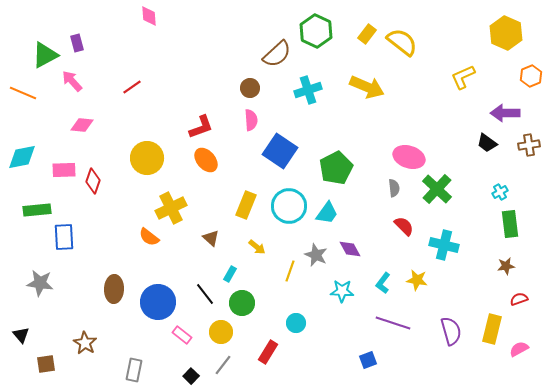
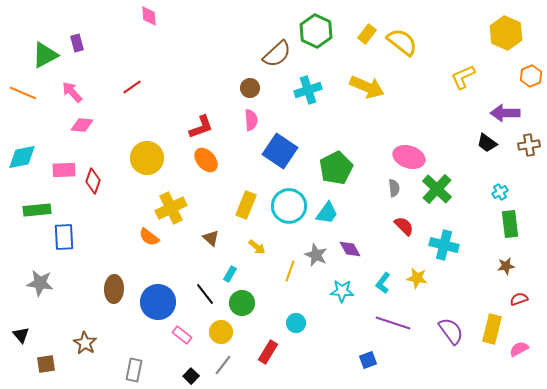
pink arrow at (72, 81): moved 11 px down
yellow star at (417, 280): moved 2 px up
purple semicircle at (451, 331): rotated 20 degrees counterclockwise
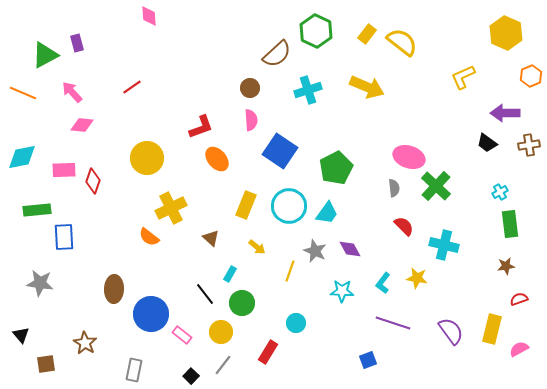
orange ellipse at (206, 160): moved 11 px right, 1 px up
green cross at (437, 189): moved 1 px left, 3 px up
gray star at (316, 255): moved 1 px left, 4 px up
blue circle at (158, 302): moved 7 px left, 12 px down
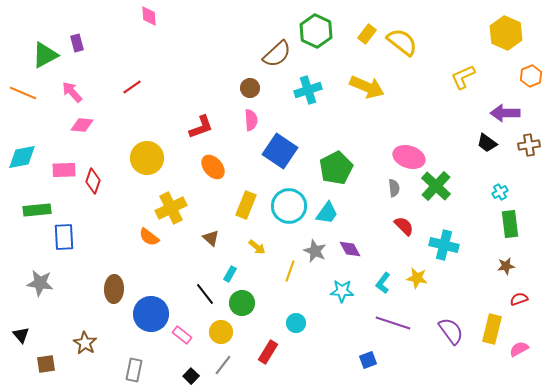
orange ellipse at (217, 159): moved 4 px left, 8 px down
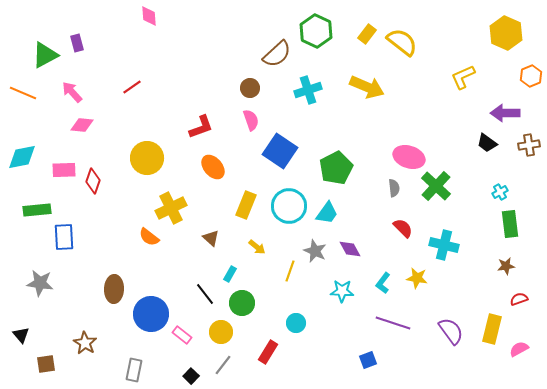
pink semicircle at (251, 120): rotated 15 degrees counterclockwise
red semicircle at (404, 226): moved 1 px left, 2 px down
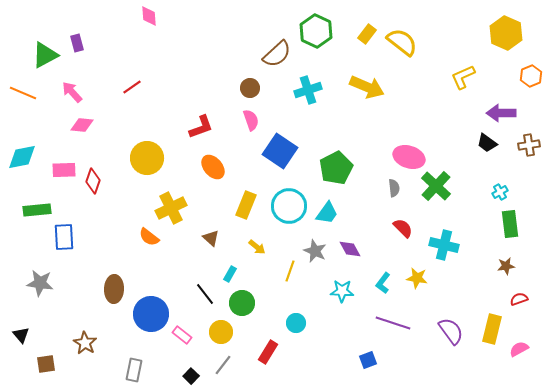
purple arrow at (505, 113): moved 4 px left
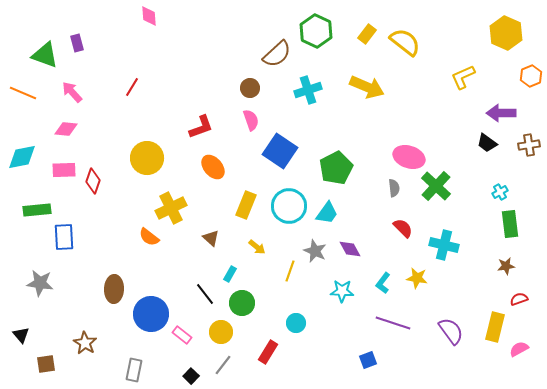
yellow semicircle at (402, 42): moved 3 px right
green triangle at (45, 55): rotated 48 degrees clockwise
red line at (132, 87): rotated 24 degrees counterclockwise
pink diamond at (82, 125): moved 16 px left, 4 px down
yellow rectangle at (492, 329): moved 3 px right, 2 px up
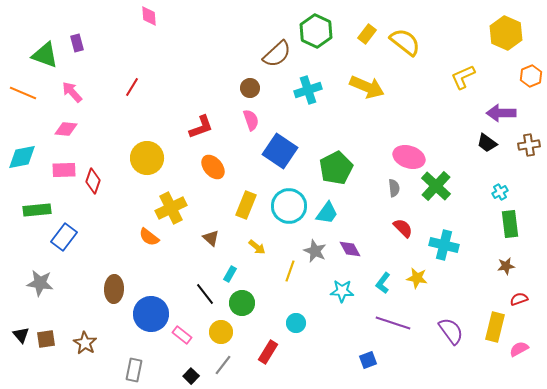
blue rectangle at (64, 237): rotated 40 degrees clockwise
brown square at (46, 364): moved 25 px up
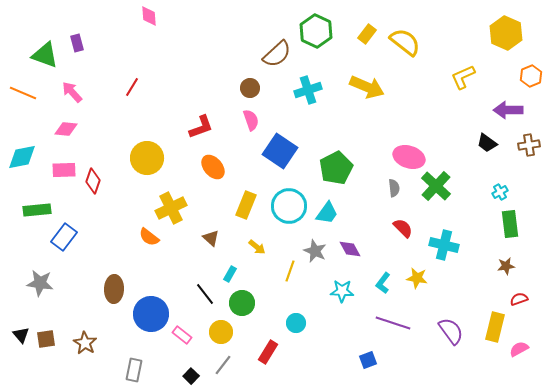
purple arrow at (501, 113): moved 7 px right, 3 px up
